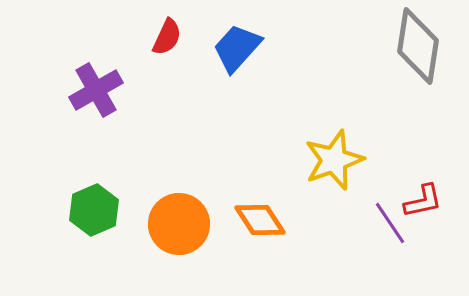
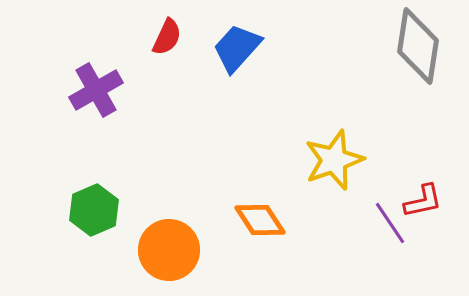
orange circle: moved 10 px left, 26 px down
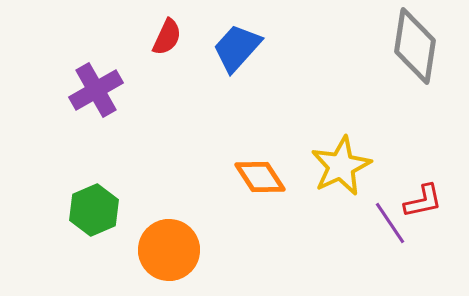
gray diamond: moved 3 px left
yellow star: moved 7 px right, 6 px down; rotated 6 degrees counterclockwise
orange diamond: moved 43 px up
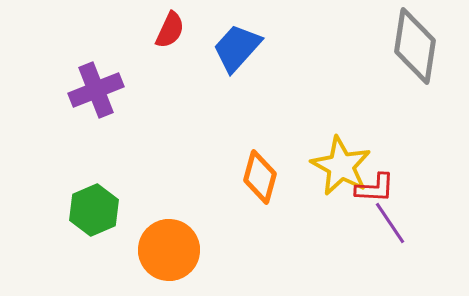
red semicircle: moved 3 px right, 7 px up
purple cross: rotated 8 degrees clockwise
yellow star: rotated 18 degrees counterclockwise
orange diamond: rotated 48 degrees clockwise
red L-shape: moved 48 px left, 13 px up; rotated 15 degrees clockwise
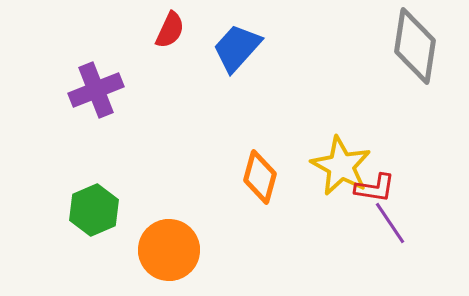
red L-shape: rotated 6 degrees clockwise
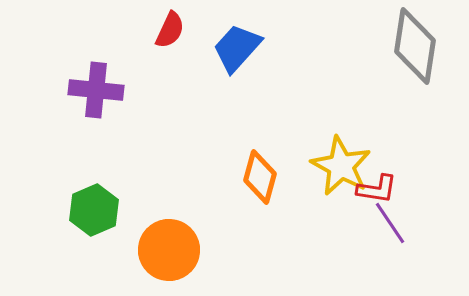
purple cross: rotated 28 degrees clockwise
red L-shape: moved 2 px right, 1 px down
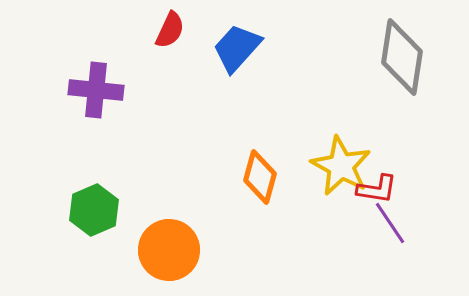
gray diamond: moved 13 px left, 11 px down
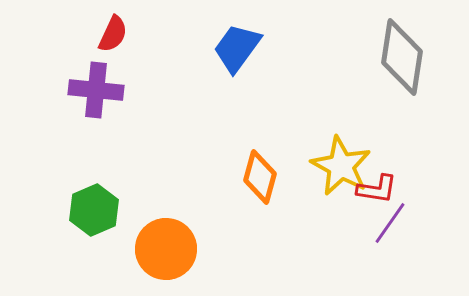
red semicircle: moved 57 px left, 4 px down
blue trapezoid: rotated 6 degrees counterclockwise
purple line: rotated 69 degrees clockwise
orange circle: moved 3 px left, 1 px up
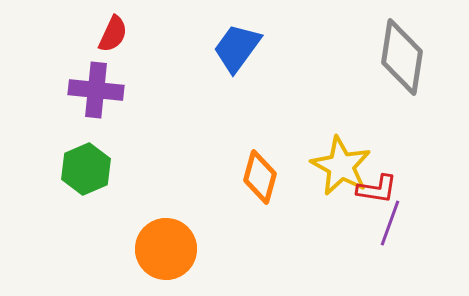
green hexagon: moved 8 px left, 41 px up
purple line: rotated 15 degrees counterclockwise
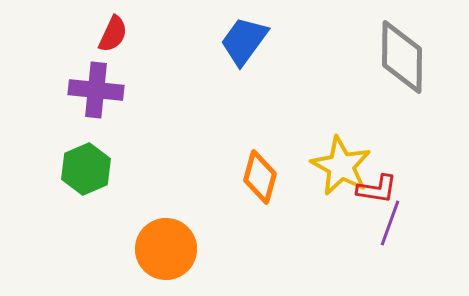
blue trapezoid: moved 7 px right, 7 px up
gray diamond: rotated 8 degrees counterclockwise
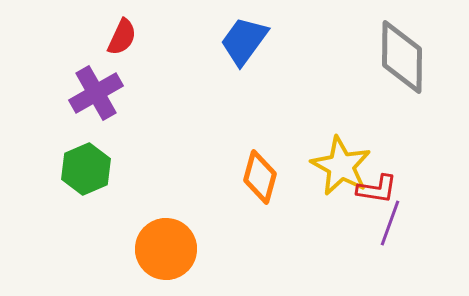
red semicircle: moved 9 px right, 3 px down
purple cross: moved 3 px down; rotated 36 degrees counterclockwise
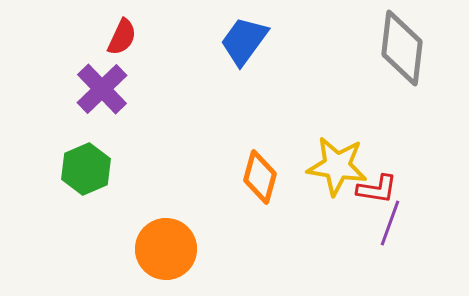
gray diamond: moved 9 px up; rotated 6 degrees clockwise
purple cross: moved 6 px right, 4 px up; rotated 14 degrees counterclockwise
yellow star: moved 4 px left; rotated 20 degrees counterclockwise
